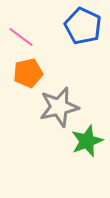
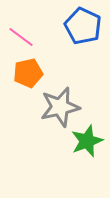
gray star: moved 1 px right
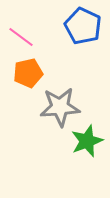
gray star: rotated 9 degrees clockwise
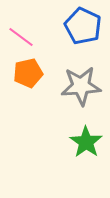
gray star: moved 21 px right, 21 px up
green star: moved 1 px left, 1 px down; rotated 16 degrees counterclockwise
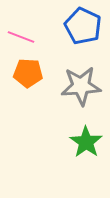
pink line: rotated 16 degrees counterclockwise
orange pentagon: rotated 16 degrees clockwise
